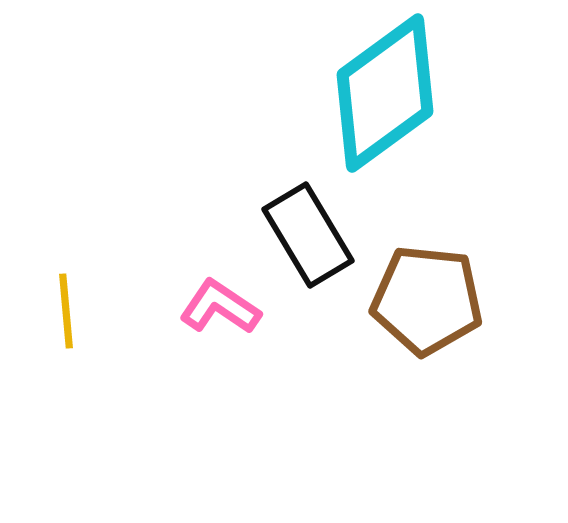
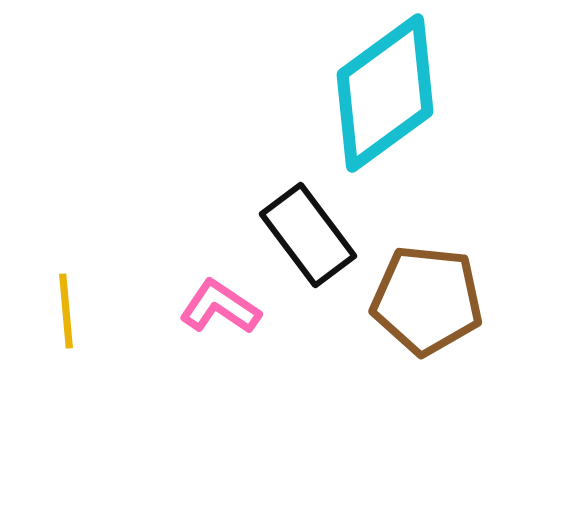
black rectangle: rotated 6 degrees counterclockwise
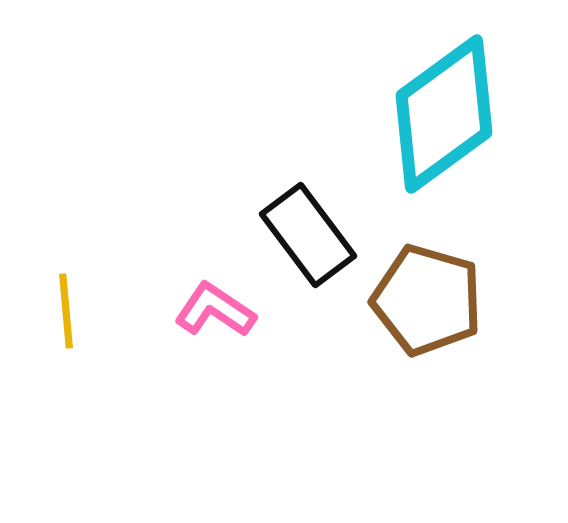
cyan diamond: moved 59 px right, 21 px down
brown pentagon: rotated 10 degrees clockwise
pink L-shape: moved 5 px left, 3 px down
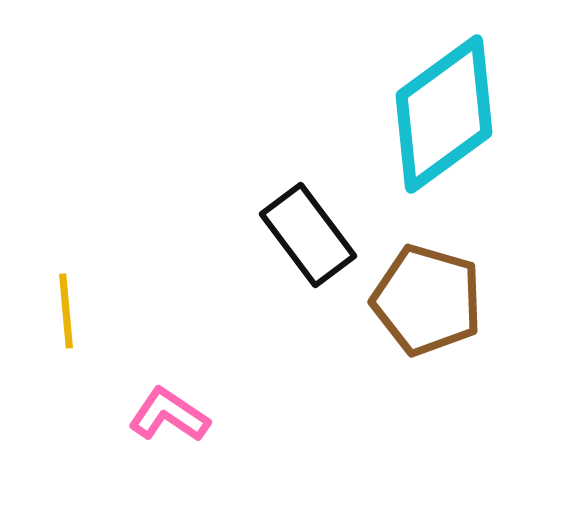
pink L-shape: moved 46 px left, 105 px down
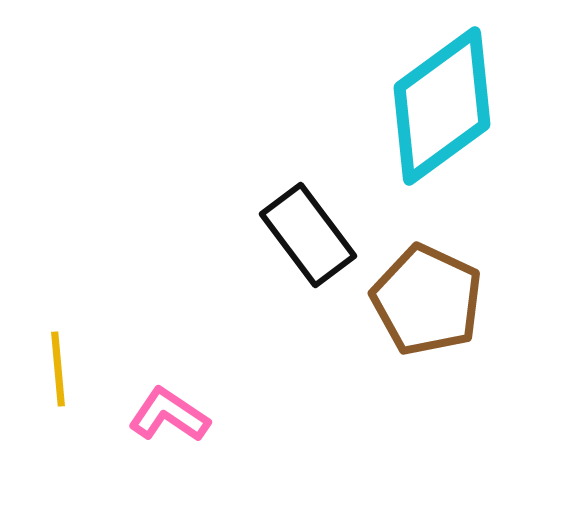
cyan diamond: moved 2 px left, 8 px up
brown pentagon: rotated 9 degrees clockwise
yellow line: moved 8 px left, 58 px down
